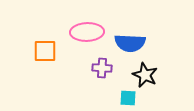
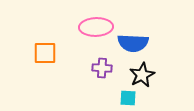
pink ellipse: moved 9 px right, 5 px up
blue semicircle: moved 3 px right
orange square: moved 2 px down
black star: moved 3 px left; rotated 20 degrees clockwise
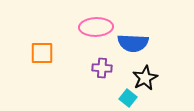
orange square: moved 3 px left
black star: moved 3 px right, 3 px down
cyan square: rotated 36 degrees clockwise
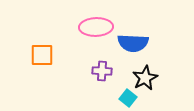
orange square: moved 2 px down
purple cross: moved 3 px down
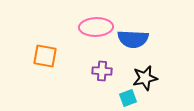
blue semicircle: moved 4 px up
orange square: moved 3 px right, 1 px down; rotated 10 degrees clockwise
black star: rotated 15 degrees clockwise
cyan square: rotated 30 degrees clockwise
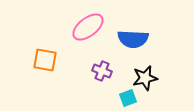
pink ellipse: moved 8 px left; rotated 36 degrees counterclockwise
orange square: moved 4 px down
purple cross: rotated 18 degrees clockwise
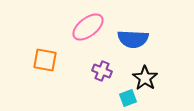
black star: rotated 25 degrees counterclockwise
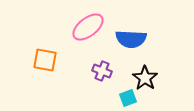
blue semicircle: moved 2 px left
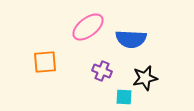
orange square: moved 2 px down; rotated 15 degrees counterclockwise
black star: rotated 25 degrees clockwise
cyan square: moved 4 px left, 1 px up; rotated 24 degrees clockwise
